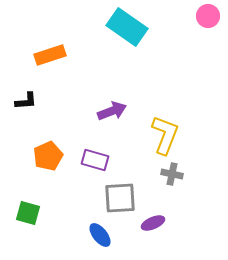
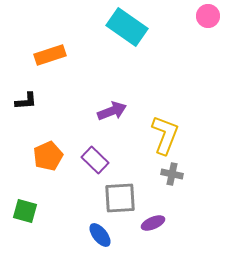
purple rectangle: rotated 28 degrees clockwise
green square: moved 3 px left, 2 px up
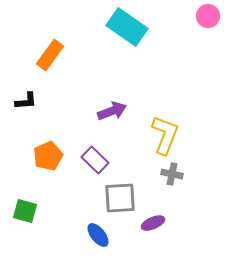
orange rectangle: rotated 36 degrees counterclockwise
blue ellipse: moved 2 px left
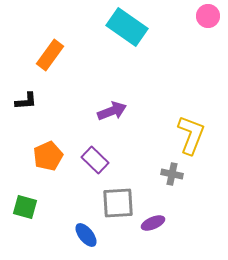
yellow L-shape: moved 26 px right
gray square: moved 2 px left, 5 px down
green square: moved 4 px up
blue ellipse: moved 12 px left
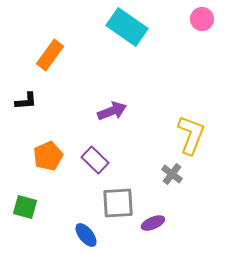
pink circle: moved 6 px left, 3 px down
gray cross: rotated 25 degrees clockwise
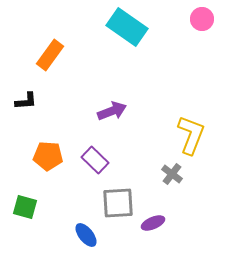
orange pentagon: rotated 28 degrees clockwise
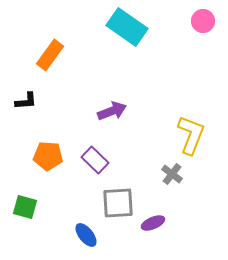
pink circle: moved 1 px right, 2 px down
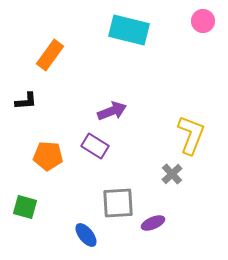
cyan rectangle: moved 2 px right, 3 px down; rotated 21 degrees counterclockwise
purple rectangle: moved 14 px up; rotated 12 degrees counterclockwise
gray cross: rotated 10 degrees clockwise
